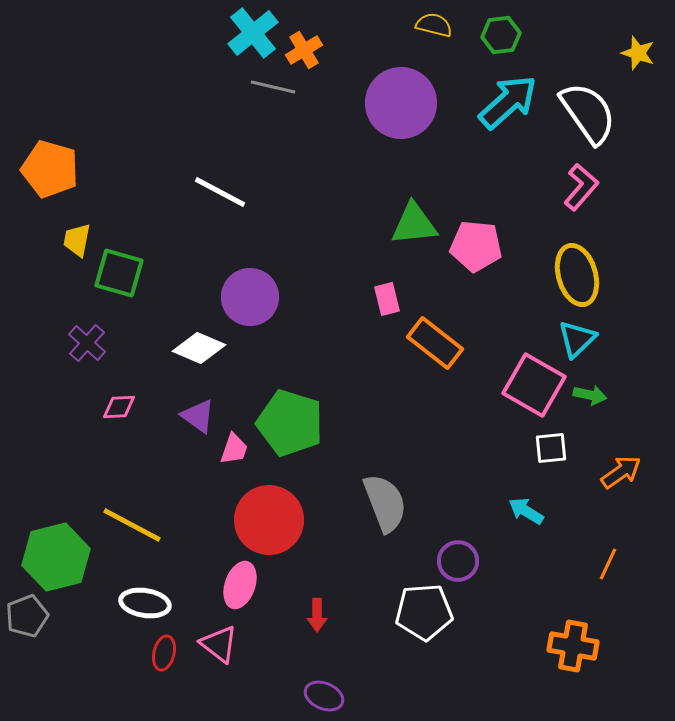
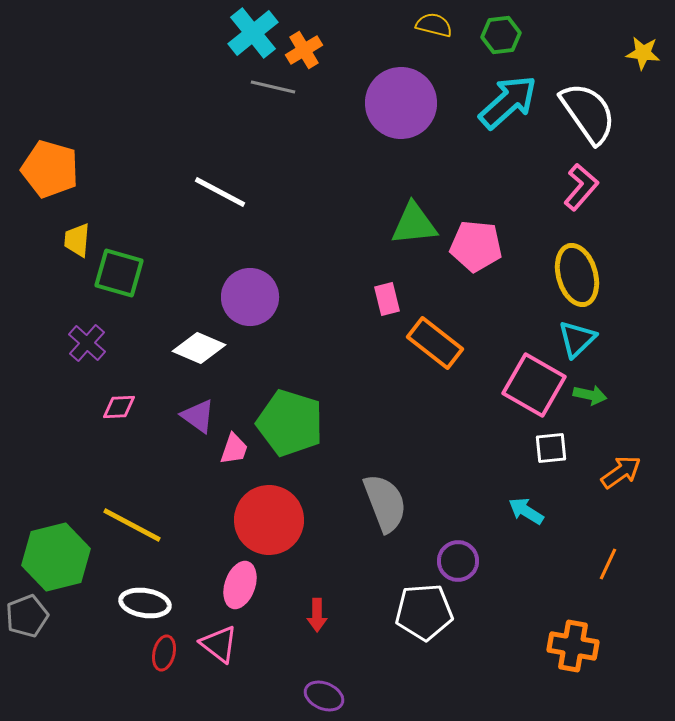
yellow star at (638, 53): moved 5 px right; rotated 12 degrees counterclockwise
yellow trapezoid at (77, 240): rotated 6 degrees counterclockwise
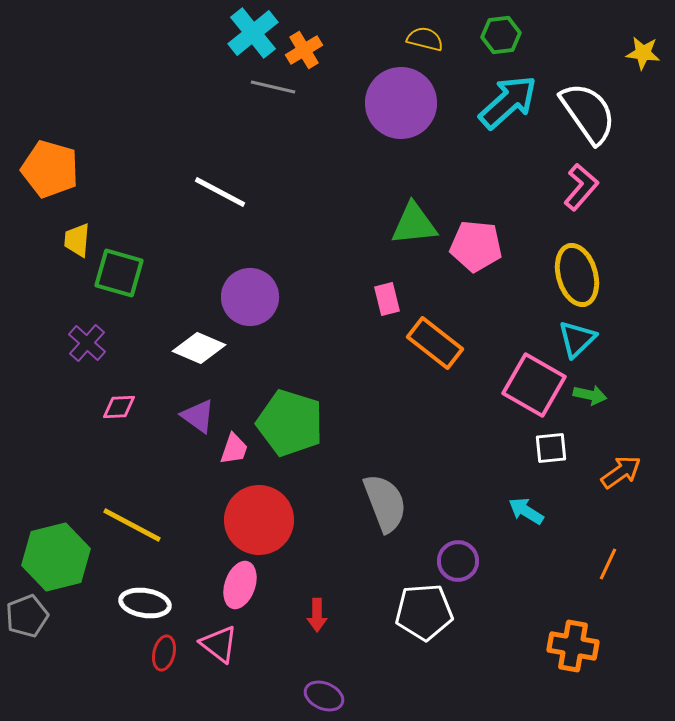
yellow semicircle at (434, 25): moved 9 px left, 14 px down
red circle at (269, 520): moved 10 px left
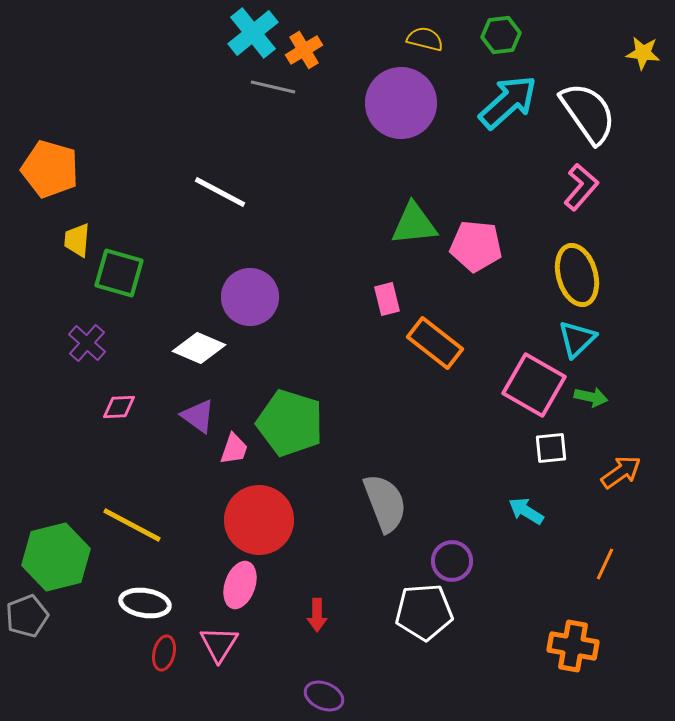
green arrow at (590, 395): moved 1 px right, 2 px down
purple circle at (458, 561): moved 6 px left
orange line at (608, 564): moved 3 px left
pink triangle at (219, 644): rotated 24 degrees clockwise
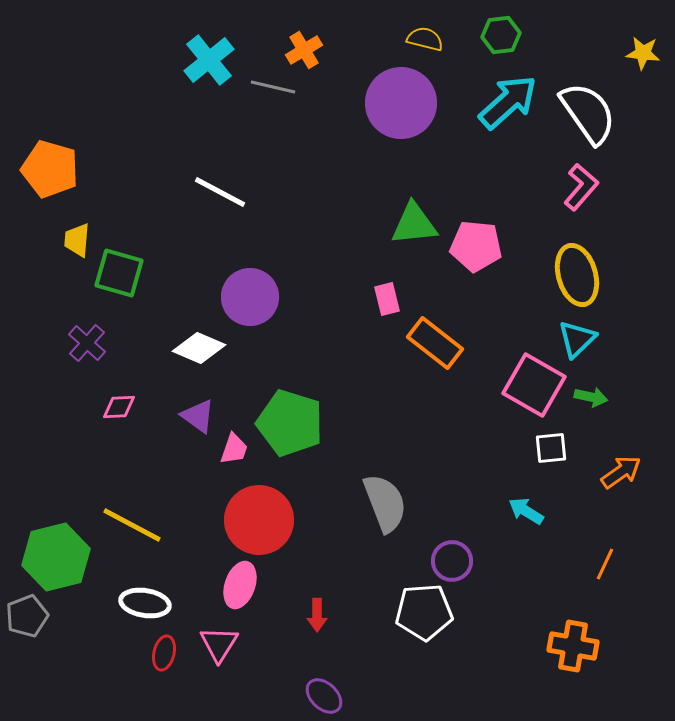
cyan cross at (253, 33): moved 44 px left, 27 px down
purple ellipse at (324, 696): rotated 21 degrees clockwise
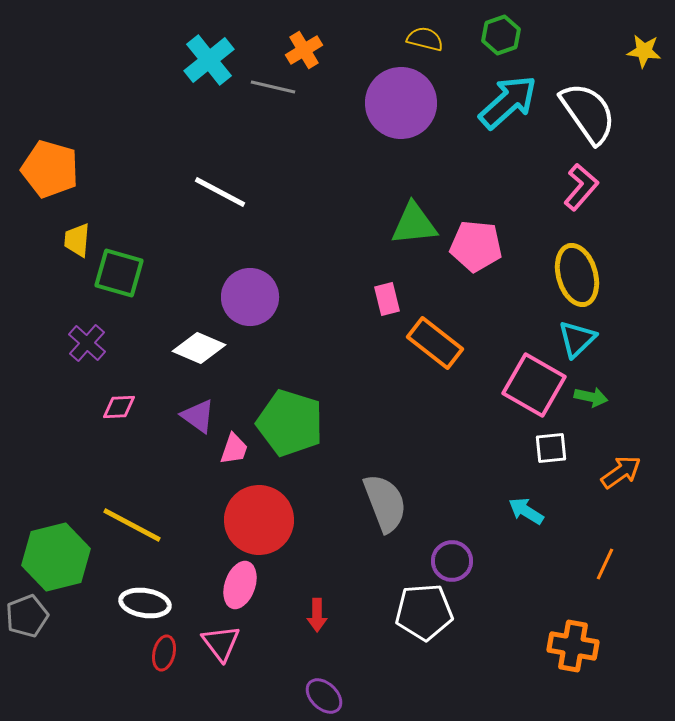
green hexagon at (501, 35): rotated 12 degrees counterclockwise
yellow star at (643, 53): moved 1 px right, 2 px up
pink triangle at (219, 644): moved 2 px right, 1 px up; rotated 9 degrees counterclockwise
